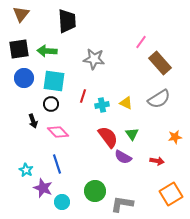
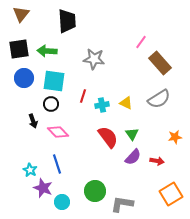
purple semicircle: moved 10 px right; rotated 78 degrees counterclockwise
cyan star: moved 4 px right
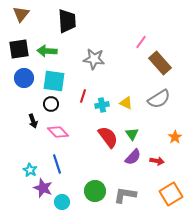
orange star: rotated 24 degrees counterclockwise
gray L-shape: moved 3 px right, 9 px up
